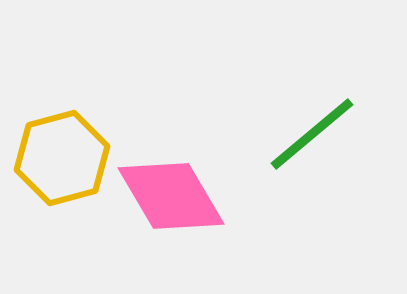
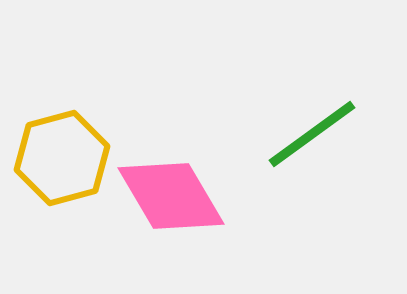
green line: rotated 4 degrees clockwise
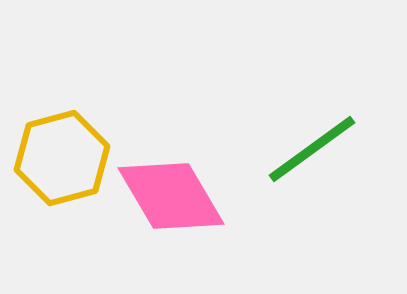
green line: moved 15 px down
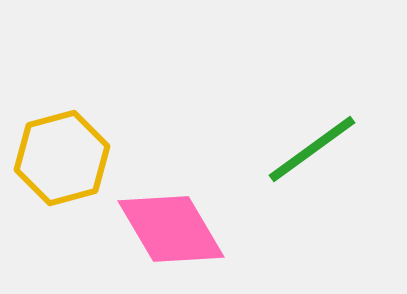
pink diamond: moved 33 px down
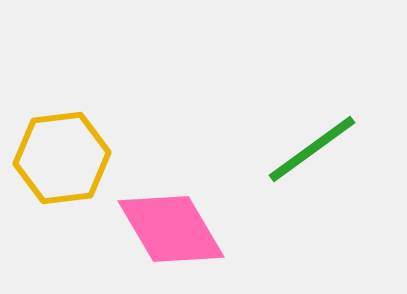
yellow hexagon: rotated 8 degrees clockwise
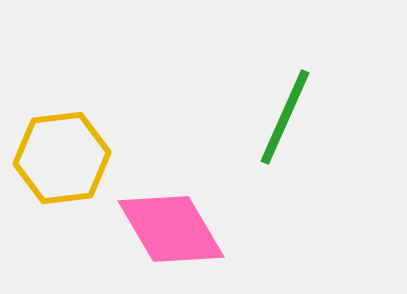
green line: moved 27 px left, 32 px up; rotated 30 degrees counterclockwise
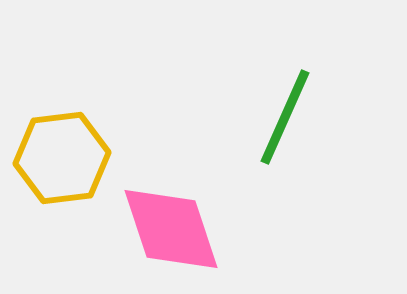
pink diamond: rotated 12 degrees clockwise
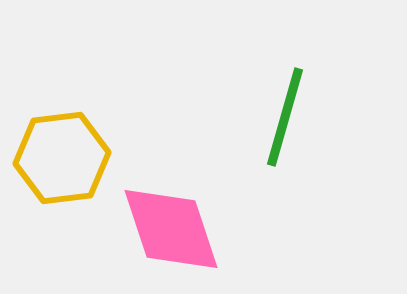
green line: rotated 8 degrees counterclockwise
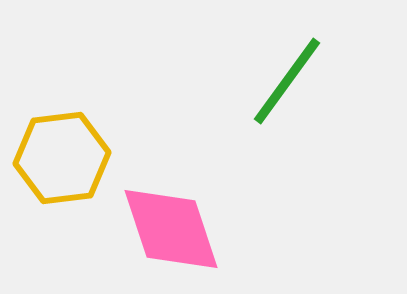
green line: moved 2 px right, 36 px up; rotated 20 degrees clockwise
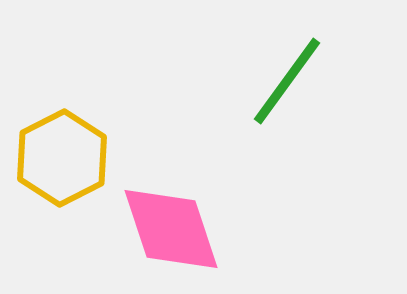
yellow hexagon: rotated 20 degrees counterclockwise
